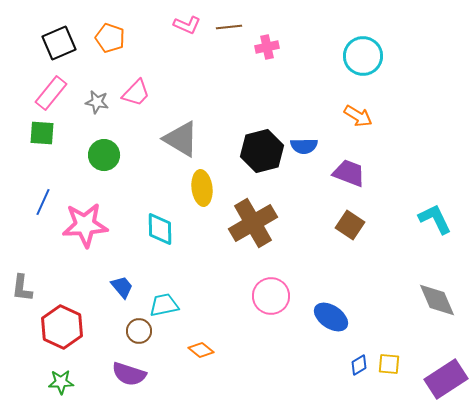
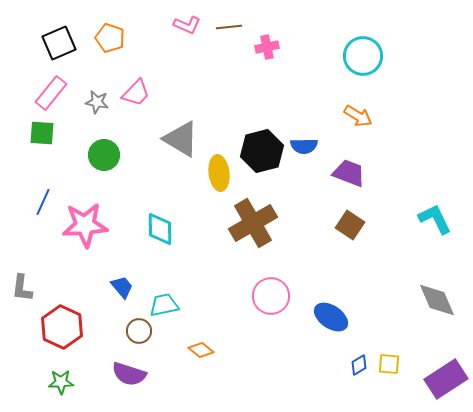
yellow ellipse: moved 17 px right, 15 px up
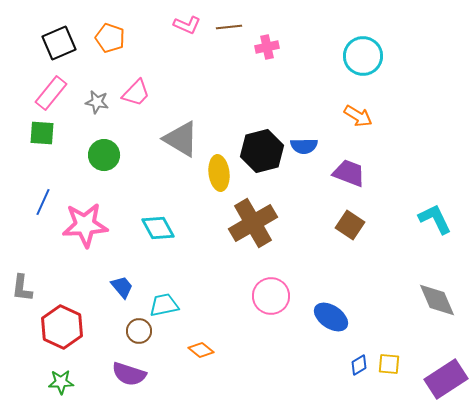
cyan diamond: moved 2 px left, 1 px up; rotated 28 degrees counterclockwise
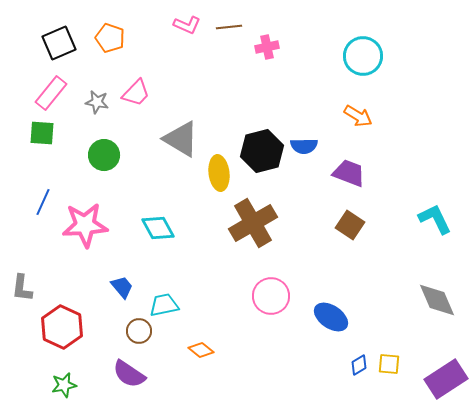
purple semicircle: rotated 16 degrees clockwise
green star: moved 3 px right, 3 px down; rotated 10 degrees counterclockwise
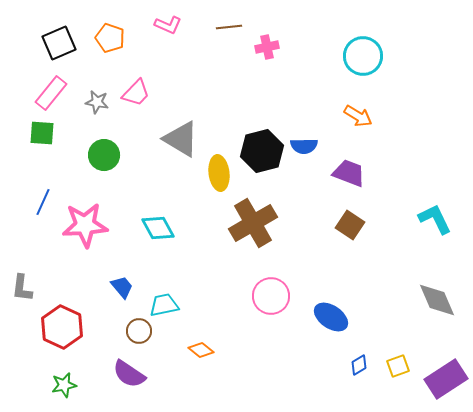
pink L-shape: moved 19 px left
yellow square: moved 9 px right, 2 px down; rotated 25 degrees counterclockwise
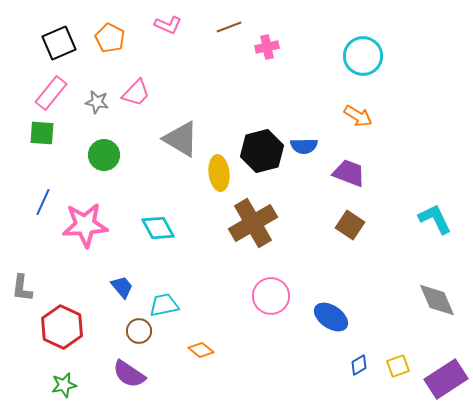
brown line: rotated 15 degrees counterclockwise
orange pentagon: rotated 8 degrees clockwise
